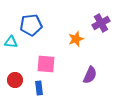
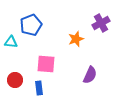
blue pentagon: rotated 15 degrees counterclockwise
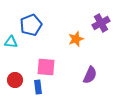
pink square: moved 3 px down
blue rectangle: moved 1 px left, 1 px up
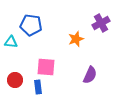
blue pentagon: rotated 30 degrees clockwise
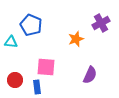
blue pentagon: rotated 15 degrees clockwise
blue rectangle: moved 1 px left
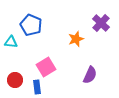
purple cross: rotated 18 degrees counterclockwise
pink square: rotated 36 degrees counterclockwise
